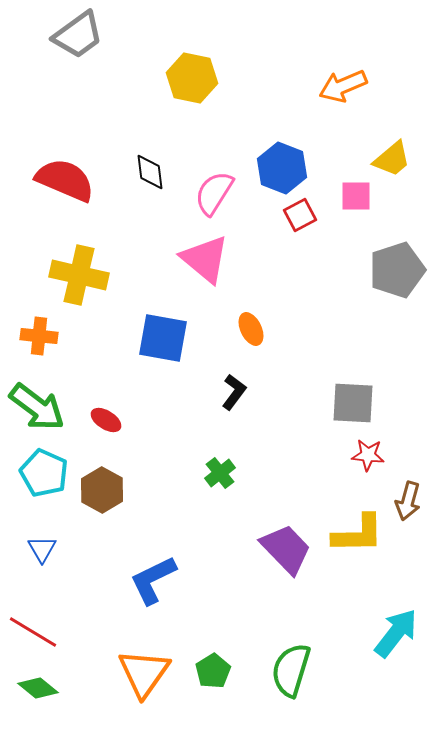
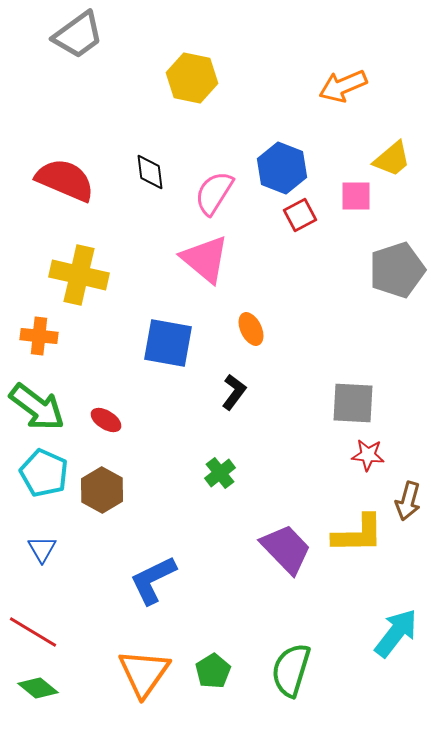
blue square: moved 5 px right, 5 px down
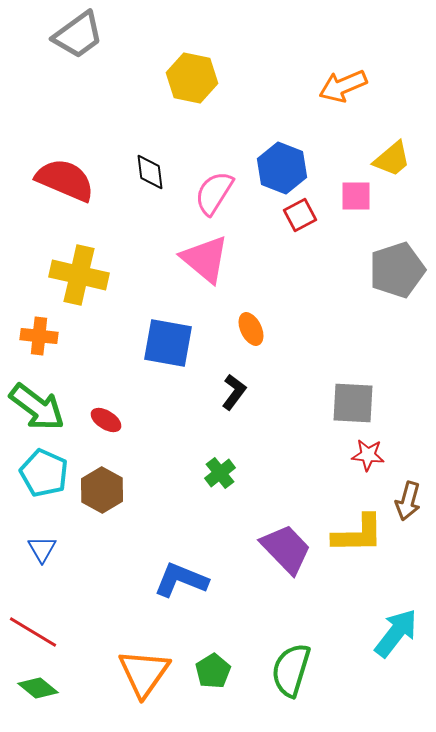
blue L-shape: moved 28 px right; rotated 48 degrees clockwise
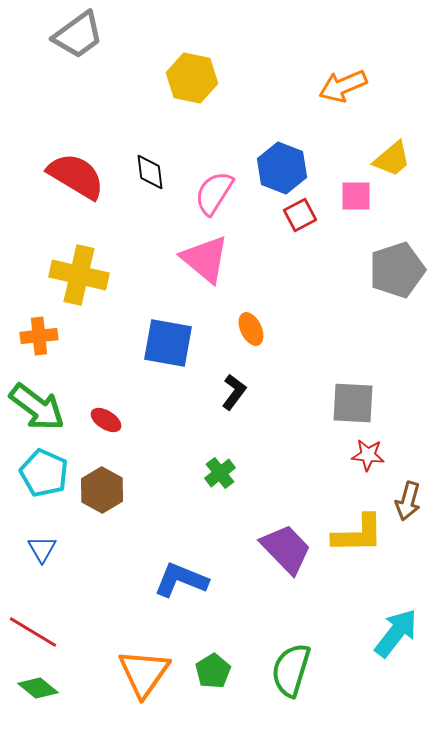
red semicircle: moved 11 px right, 4 px up; rotated 8 degrees clockwise
orange cross: rotated 12 degrees counterclockwise
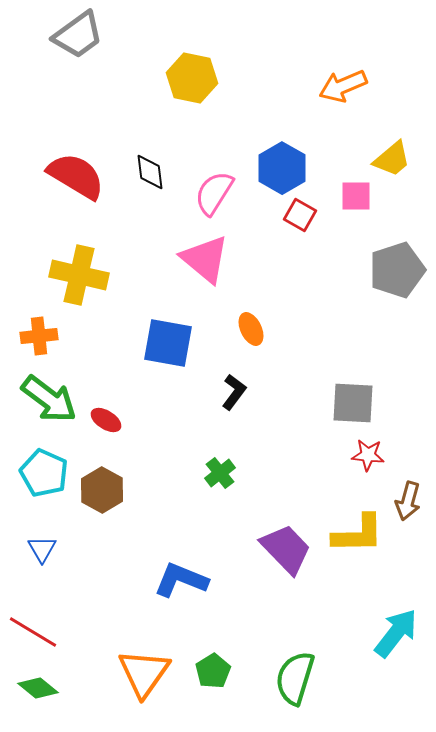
blue hexagon: rotated 9 degrees clockwise
red square: rotated 32 degrees counterclockwise
green arrow: moved 12 px right, 8 px up
green semicircle: moved 4 px right, 8 px down
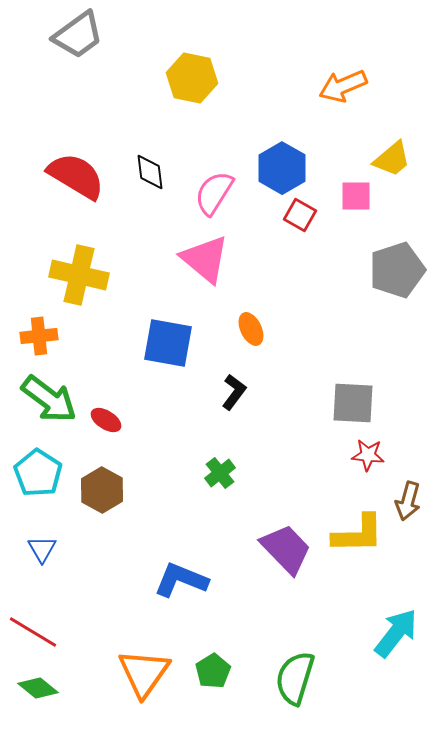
cyan pentagon: moved 6 px left; rotated 9 degrees clockwise
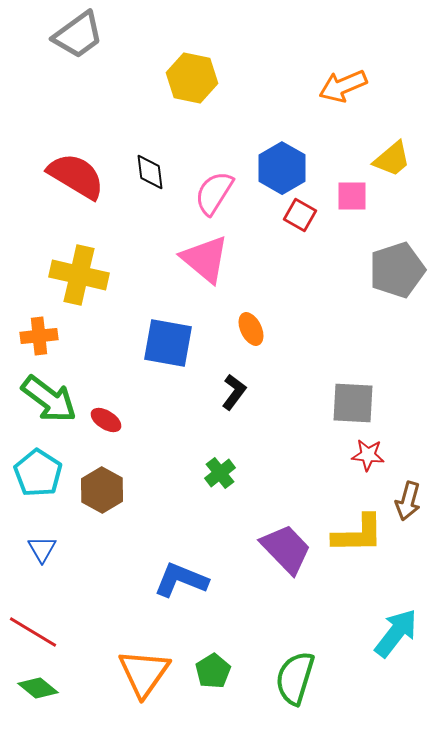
pink square: moved 4 px left
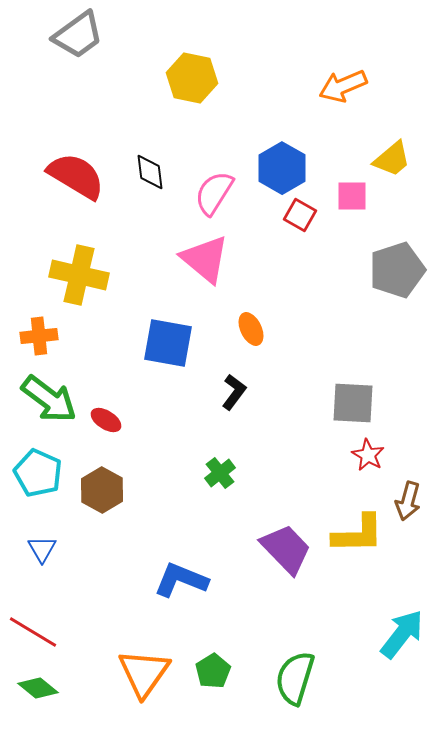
red star: rotated 24 degrees clockwise
cyan pentagon: rotated 9 degrees counterclockwise
cyan arrow: moved 6 px right, 1 px down
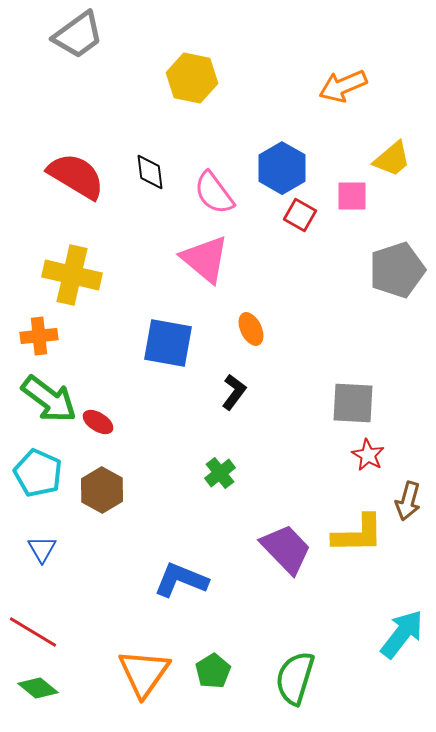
pink semicircle: rotated 69 degrees counterclockwise
yellow cross: moved 7 px left
red ellipse: moved 8 px left, 2 px down
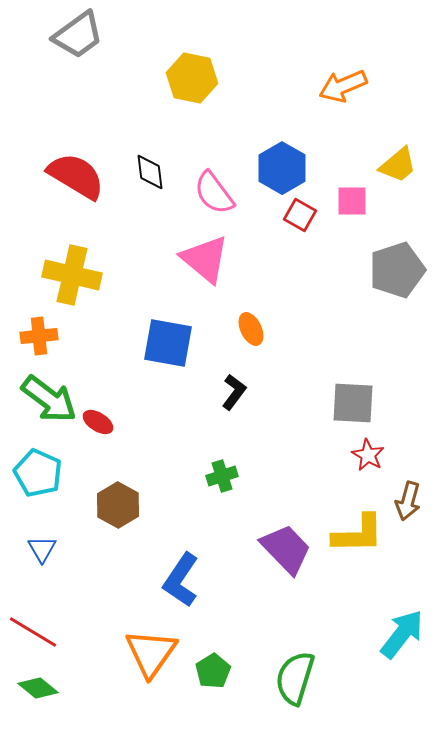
yellow trapezoid: moved 6 px right, 6 px down
pink square: moved 5 px down
green cross: moved 2 px right, 3 px down; rotated 20 degrees clockwise
brown hexagon: moved 16 px right, 15 px down
blue L-shape: rotated 78 degrees counterclockwise
orange triangle: moved 7 px right, 20 px up
